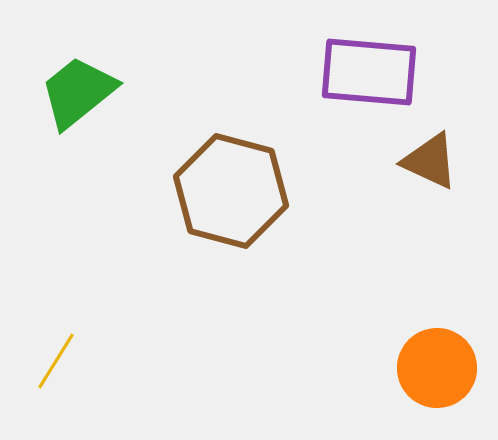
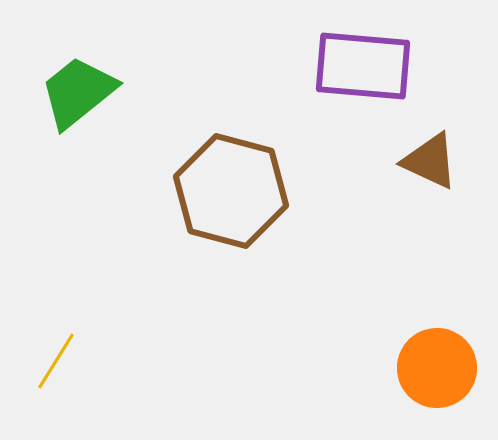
purple rectangle: moved 6 px left, 6 px up
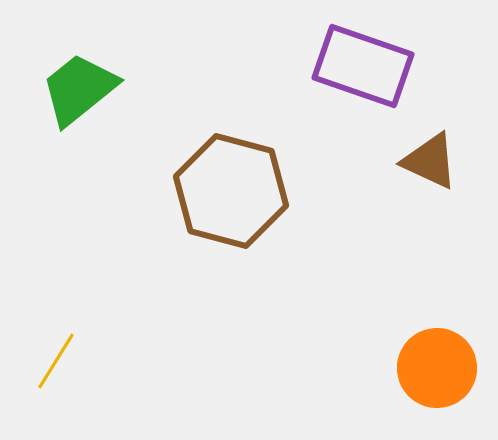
purple rectangle: rotated 14 degrees clockwise
green trapezoid: moved 1 px right, 3 px up
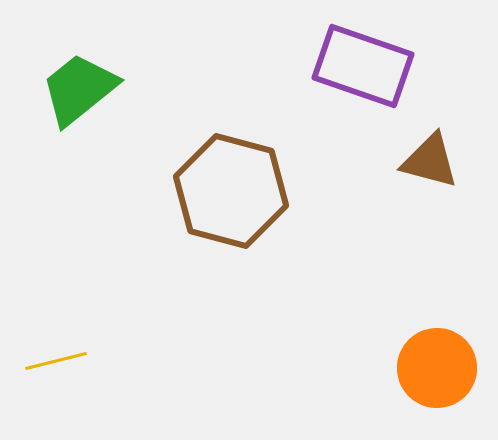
brown triangle: rotated 10 degrees counterclockwise
yellow line: rotated 44 degrees clockwise
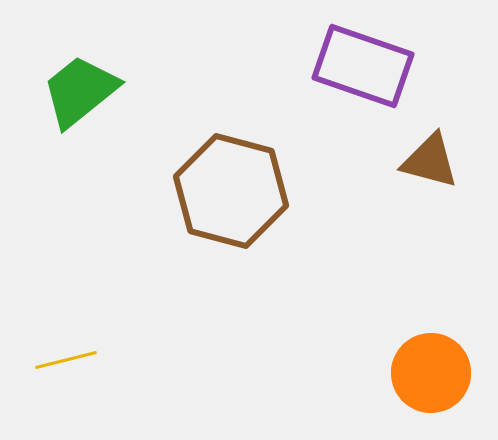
green trapezoid: moved 1 px right, 2 px down
yellow line: moved 10 px right, 1 px up
orange circle: moved 6 px left, 5 px down
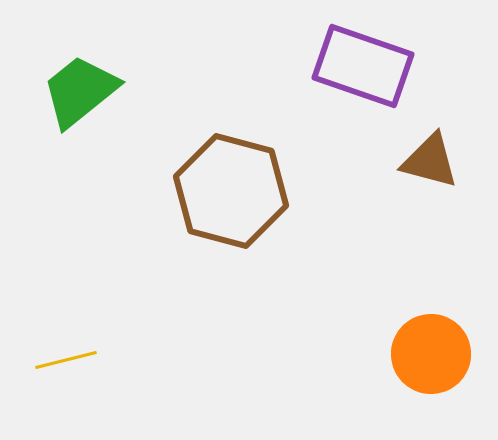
orange circle: moved 19 px up
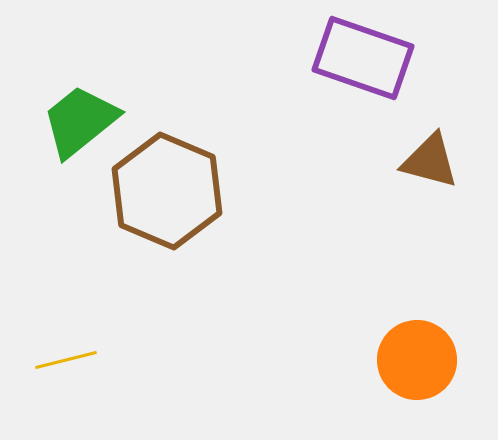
purple rectangle: moved 8 px up
green trapezoid: moved 30 px down
brown hexagon: moved 64 px left; rotated 8 degrees clockwise
orange circle: moved 14 px left, 6 px down
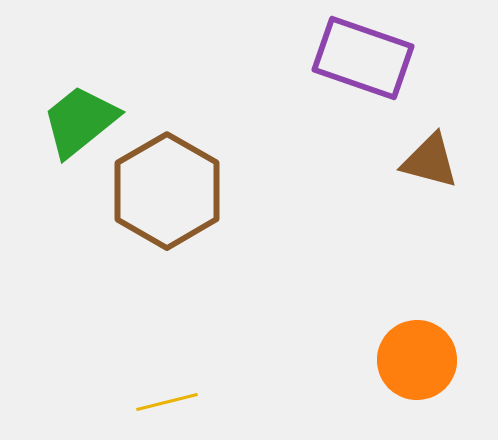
brown hexagon: rotated 7 degrees clockwise
yellow line: moved 101 px right, 42 px down
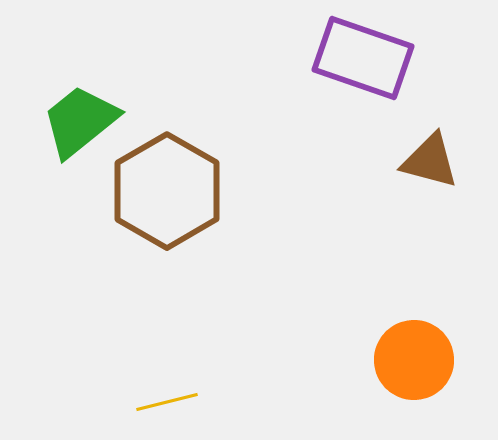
orange circle: moved 3 px left
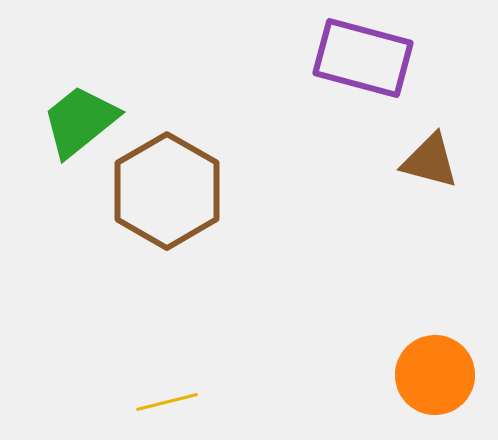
purple rectangle: rotated 4 degrees counterclockwise
orange circle: moved 21 px right, 15 px down
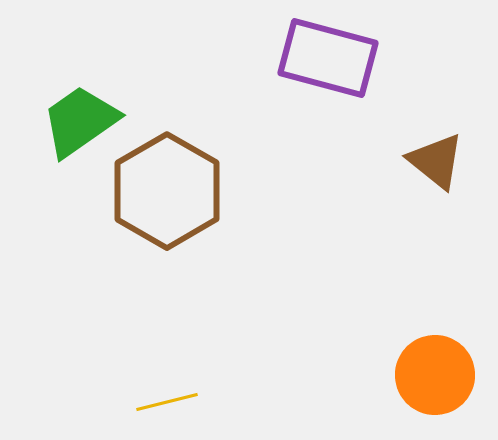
purple rectangle: moved 35 px left
green trapezoid: rotated 4 degrees clockwise
brown triangle: moved 6 px right; rotated 24 degrees clockwise
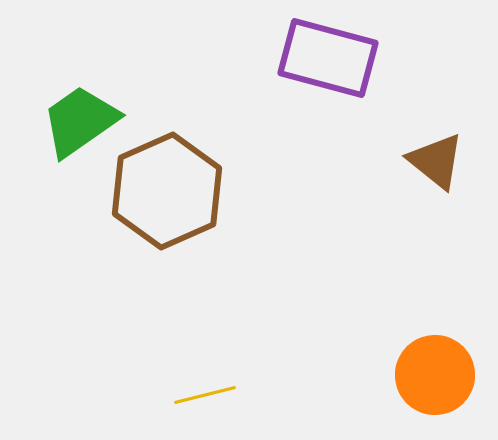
brown hexagon: rotated 6 degrees clockwise
yellow line: moved 38 px right, 7 px up
